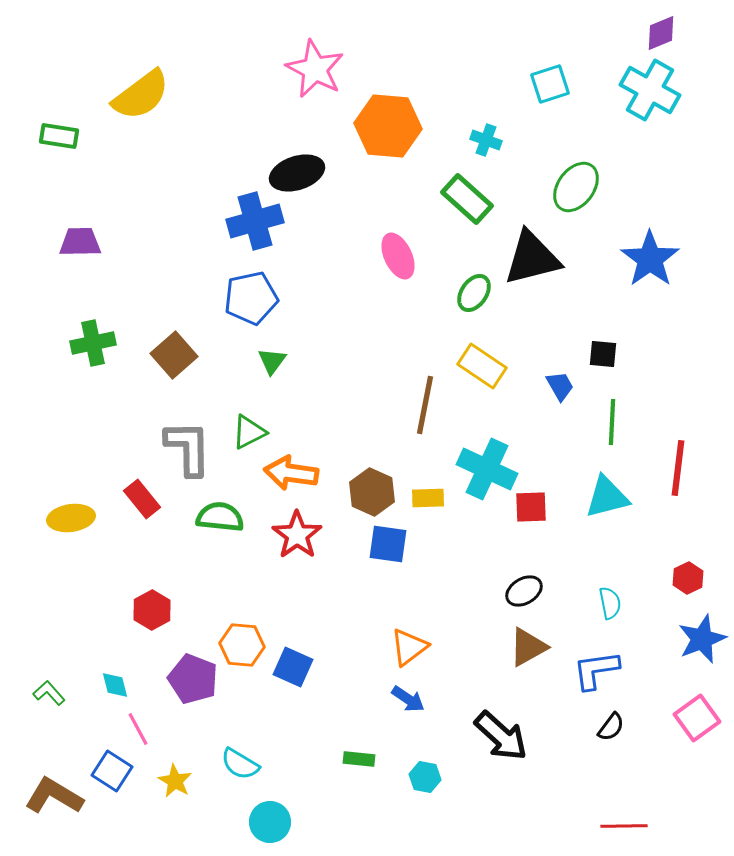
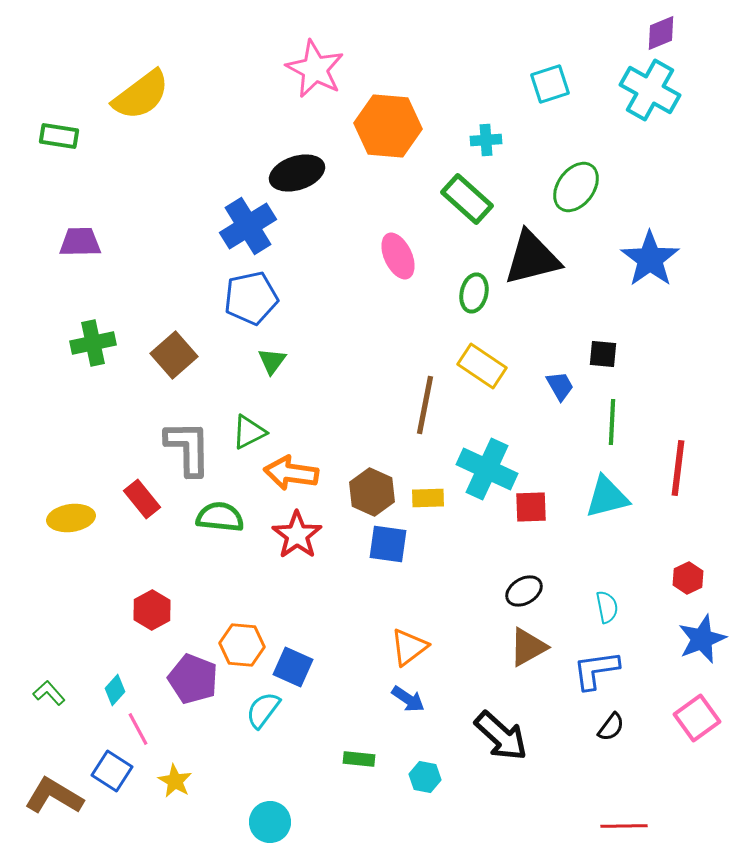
cyan cross at (486, 140): rotated 24 degrees counterclockwise
blue cross at (255, 221): moved 7 px left, 5 px down; rotated 16 degrees counterclockwise
green ellipse at (474, 293): rotated 21 degrees counterclockwise
cyan semicircle at (610, 603): moved 3 px left, 4 px down
cyan diamond at (115, 685): moved 5 px down; rotated 56 degrees clockwise
cyan semicircle at (240, 764): moved 23 px right, 54 px up; rotated 96 degrees clockwise
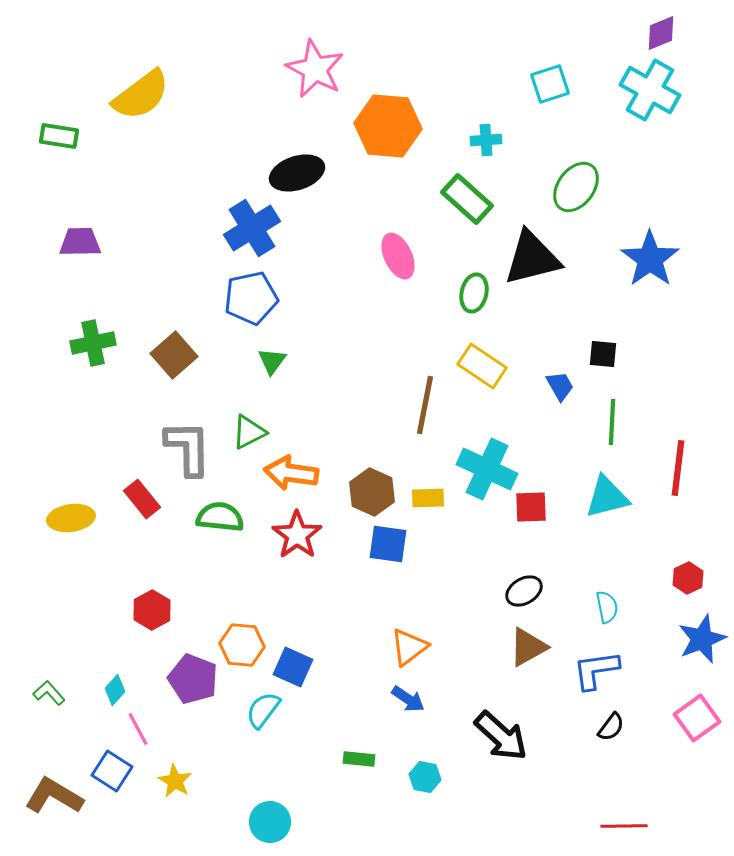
blue cross at (248, 226): moved 4 px right, 2 px down
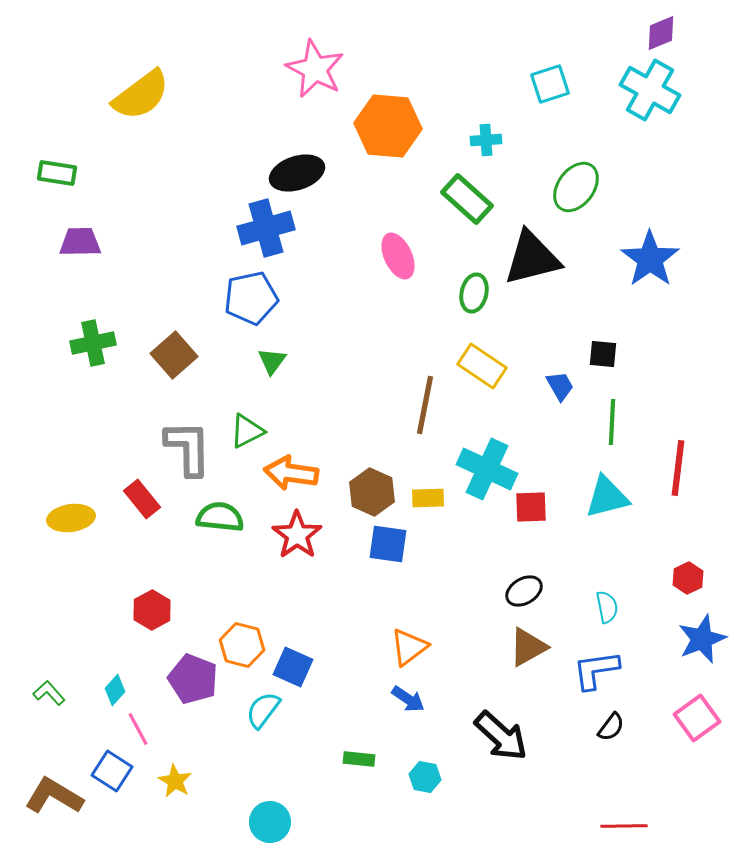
green rectangle at (59, 136): moved 2 px left, 37 px down
blue cross at (252, 228): moved 14 px right; rotated 16 degrees clockwise
green triangle at (249, 432): moved 2 px left, 1 px up
orange hexagon at (242, 645): rotated 9 degrees clockwise
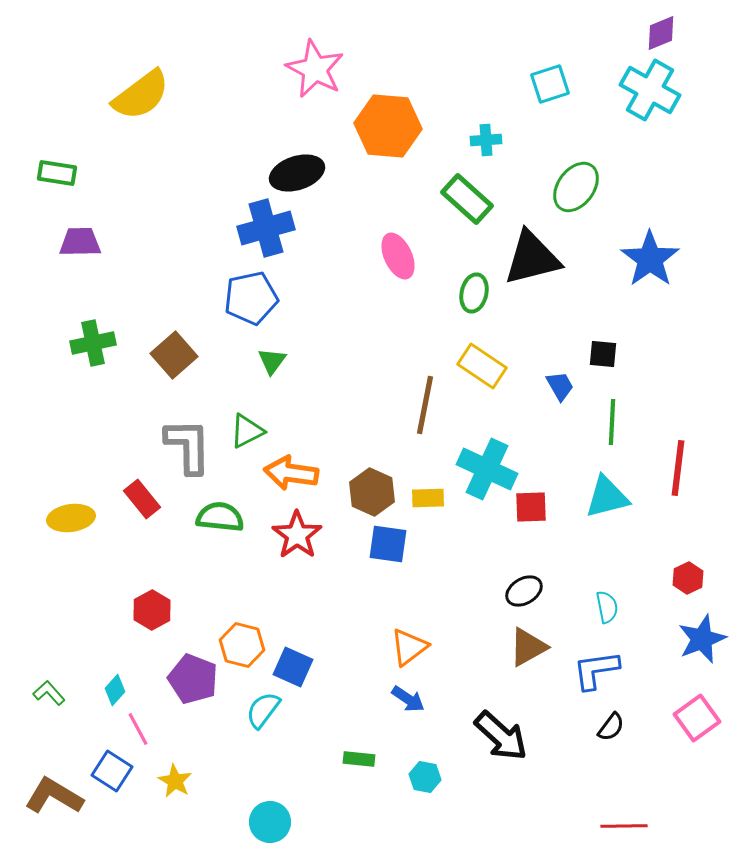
gray L-shape at (188, 448): moved 2 px up
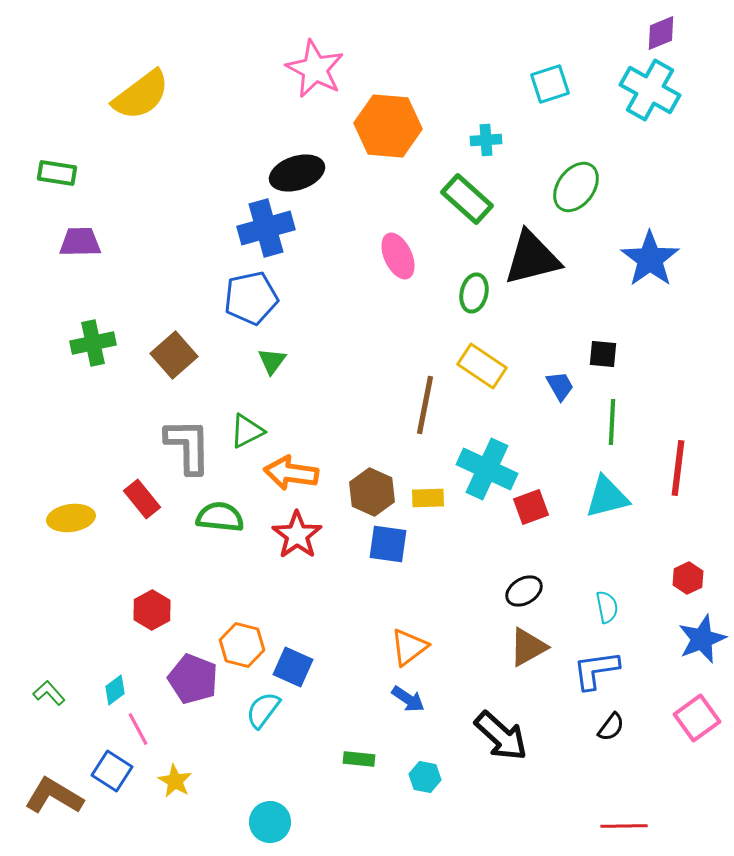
red square at (531, 507): rotated 18 degrees counterclockwise
cyan diamond at (115, 690): rotated 12 degrees clockwise
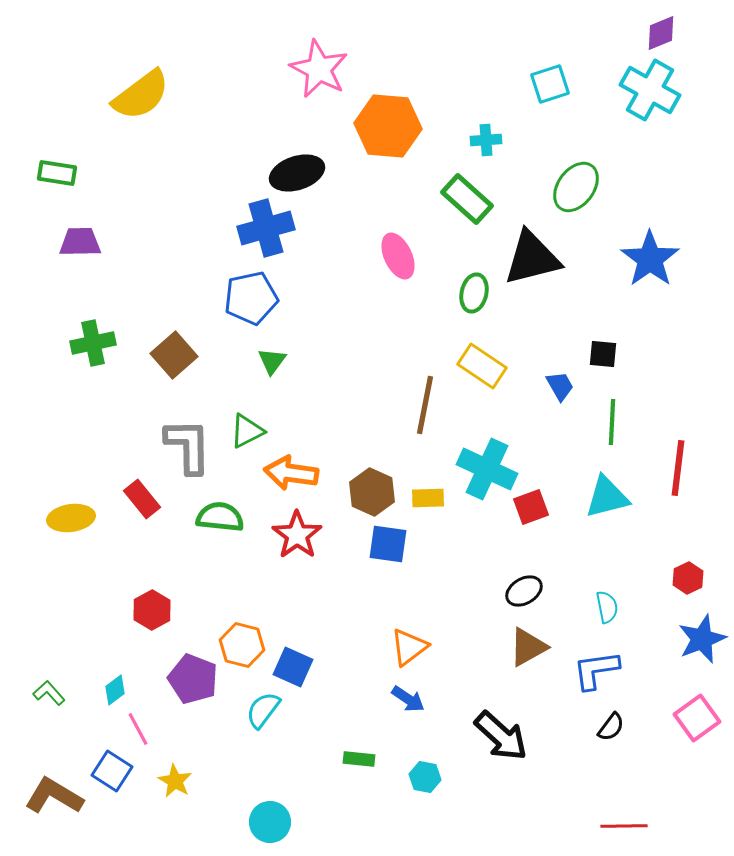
pink star at (315, 69): moved 4 px right
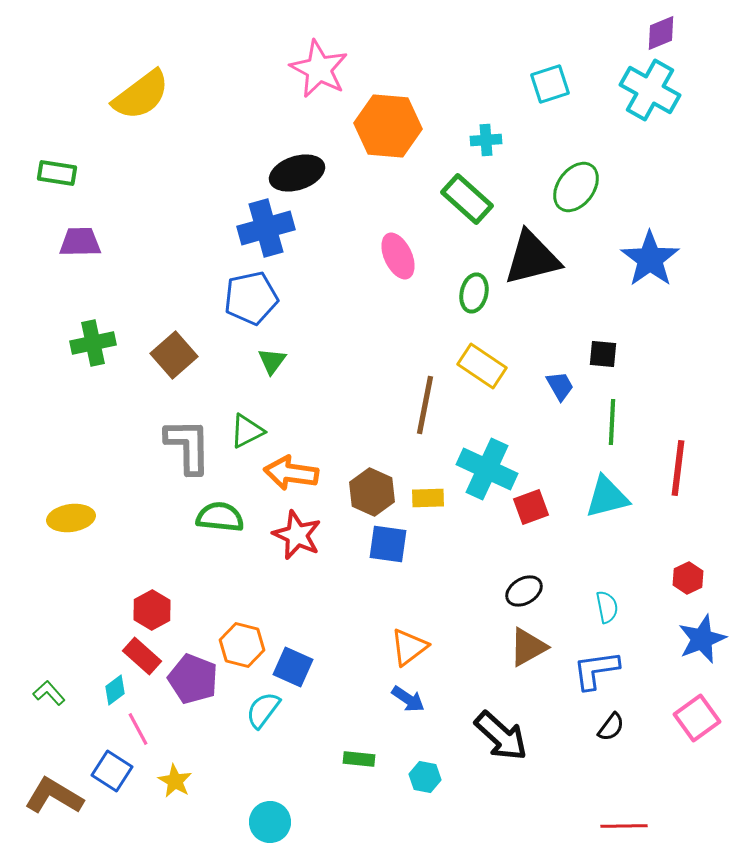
red rectangle at (142, 499): moved 157 px down; rotated 9 degrees counterclockwise
red star at (297, 535): rotated 12 degrees counterclockwise
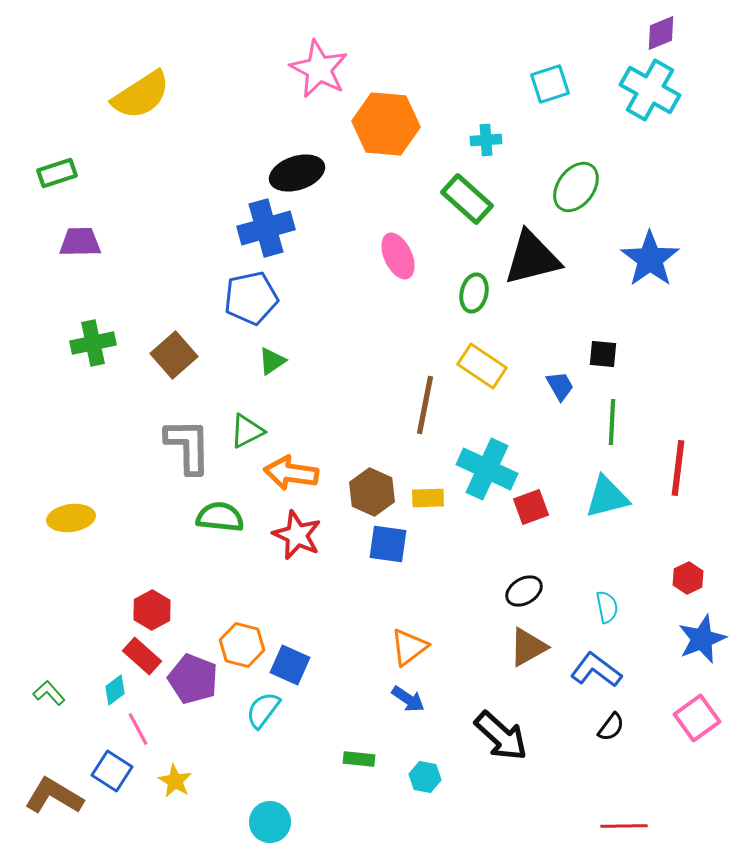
yellow semicircle at (141, 95): rotated 4 degrees clockwise
orange hexagon at (388, 126): moved 2 px left, 2 px up
green rectangle at (57, 173): rotated 27 degrees counterclockwise
green triangle at (272, 361): rotated 20 degrees clockwise
blue square at (293, 667): moved 3 px left, 2 px up
blue L-shape at (596, 670): rotated 45 degrees clockwise
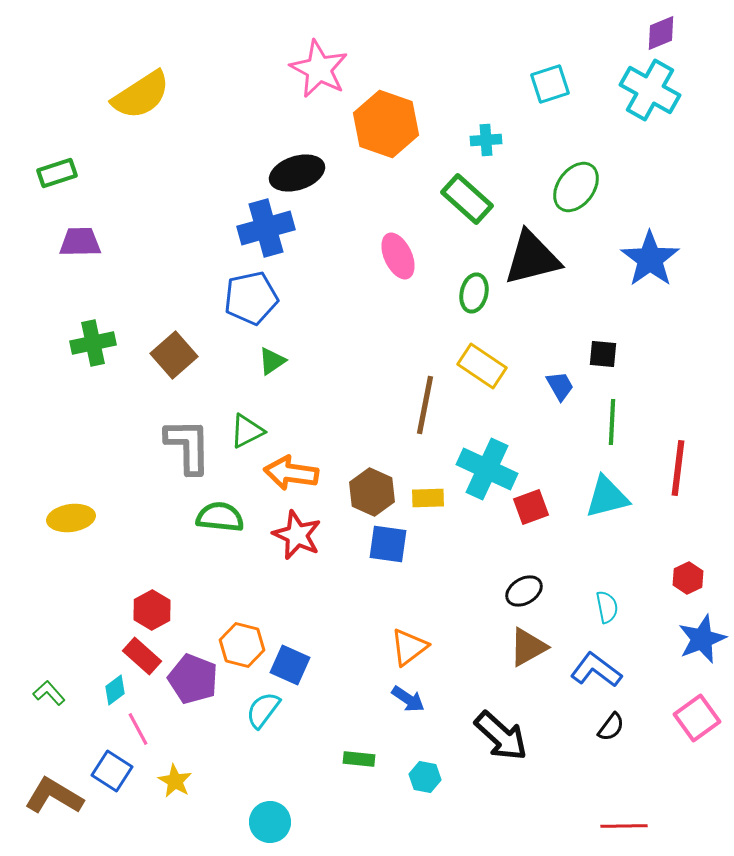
orange hexagon at (386, 124): rotated 14 degrees clockwise
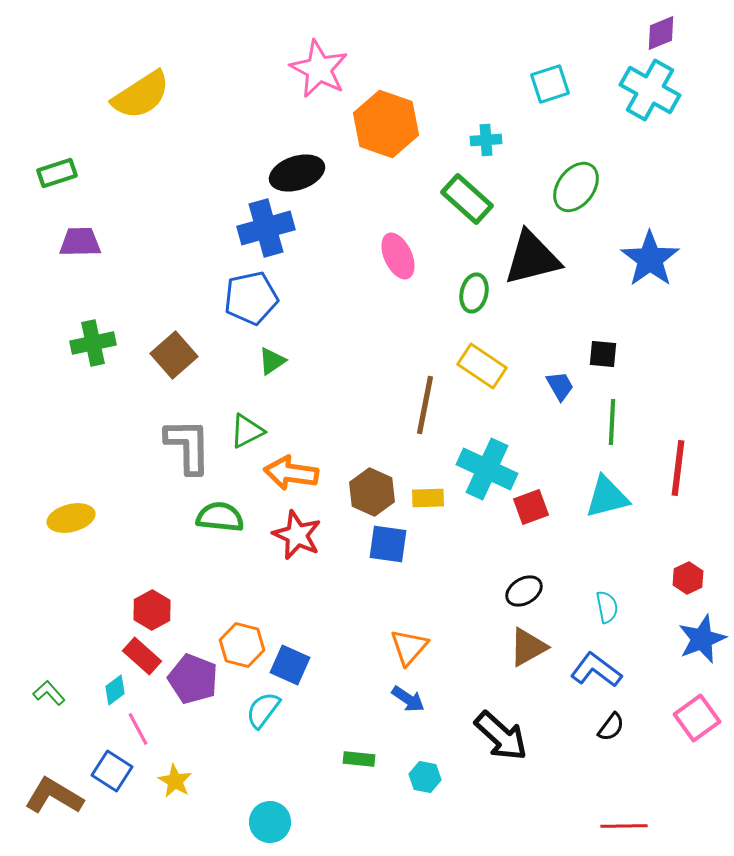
yellow ellipse at (71, 518): rotated 6 degrees counterclockwise
orange triangle at (409, 647): rotated 12 degrees counterclockwise
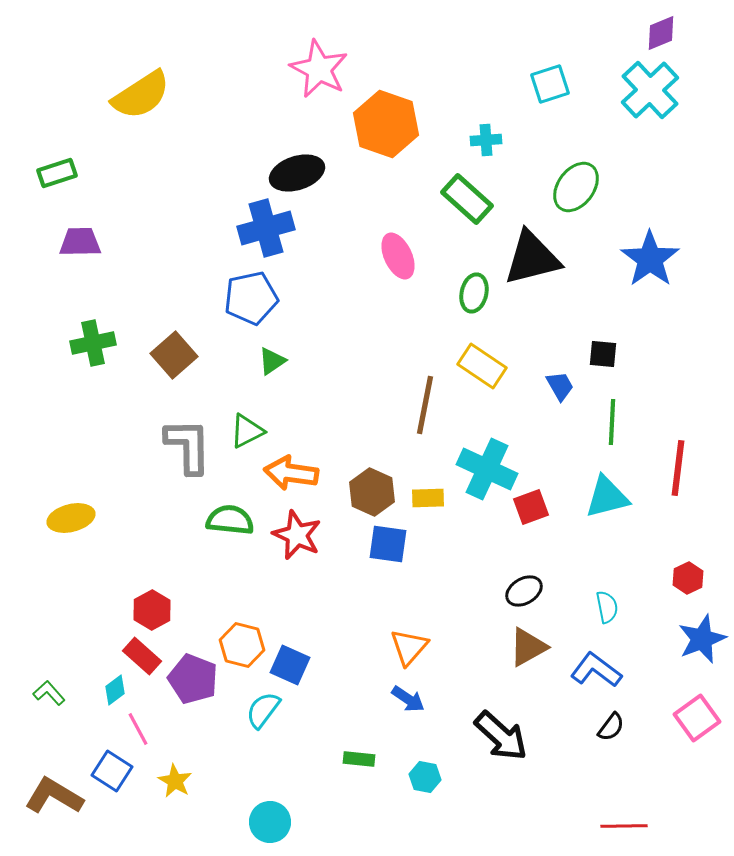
cyan cross at (650, 90): rotated 18 degrees clockwise
green semicircle at (220, 517): moved 10 px right, 3 px down
